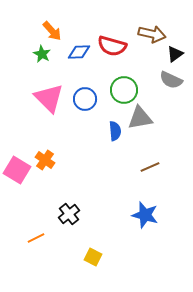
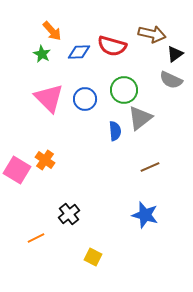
gray triangle: rotated 28 degrees counterclockwise
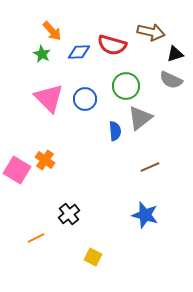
brown arrow: moved 1 px left, 2 px up
red semicircle: moved 1 px up
black triangle: rotated 18 degrees clockwise
green circle: moved 2 px right, 4 px up
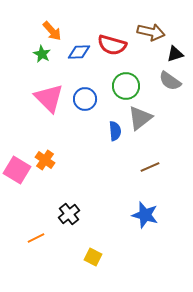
gray semicircle: moved 1 px left, 1 px down; rotated 10 degrees clockwise
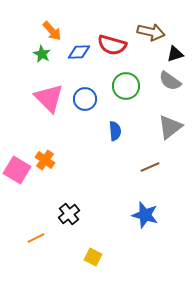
gray triangle: moved 30 px right, 9 px down
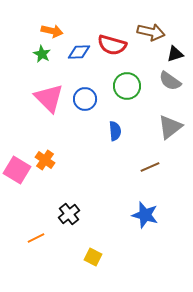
orange arrow: rotated 35 degrees counterclockwise
green circle: moved 1 px right
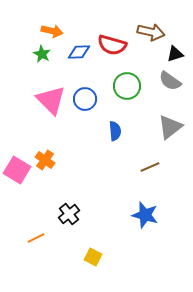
pink triangle: moved 2 px right, 2 px down
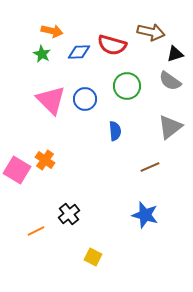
orange line: moved 7 px up
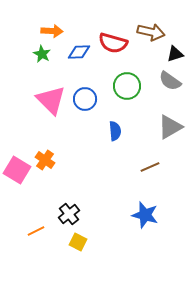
orange arrow: rotated 10 degrees counterclockwise
red semicircle: moved 1 px right, 2 px up
gray triangle: rotated 8 degrees clockwise
yellow square: moved 15 px left, 15 px up
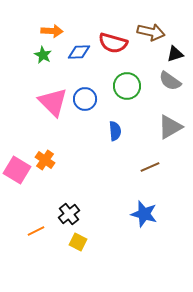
green star: moved 1 px right, 1 px down
pink triangle: moved 2 px right, 2 px down
blue star: moved 1 px left, 1 px up
